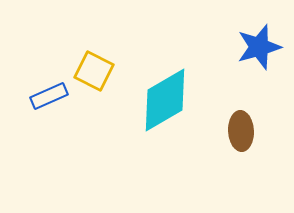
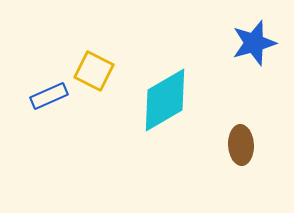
blue star: moved 5 px left, 4 px up
brown ellipse: moved 14 px down
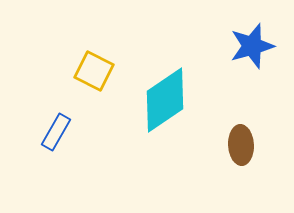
blue star: moved 2 px left, 3 px down
blue rectangle: moved 7 px right, 36 px down; rotated 36 degrees counterclockwise
cyan diamond: rotated 4 degrees counterclockwise
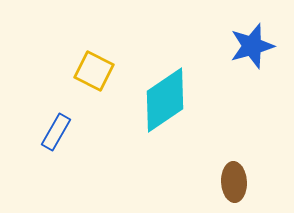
brown ellipse: moved 7 px left, 37 px down
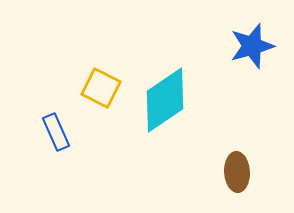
yellow square: moved 7 px right, 17 px down
blue rectangle: rotated 54 degrees counterclockwise
brown ellipse: moved 3 px right, 10 px up
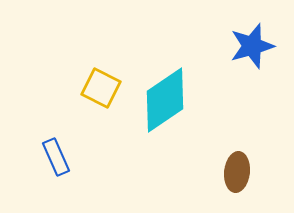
blue rectangle: moved 25 px down
brown ellipse: rotated 9 degrees clockwise
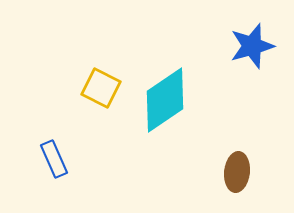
blue rectangle: moved 2 px left, 2 px down
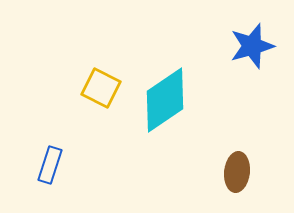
blue rectangle: moved 4 px left, 6 px down; rotated 42 degrees clockwise
